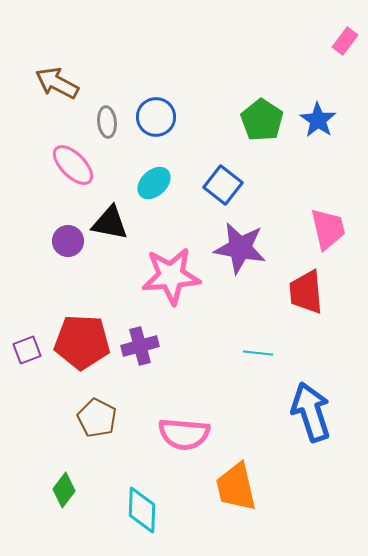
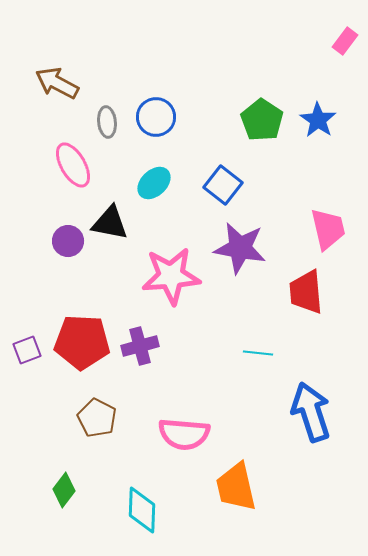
pink ellipse: rotated 15 degrees clockwise
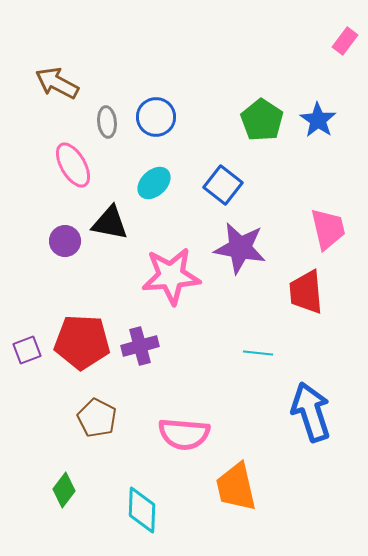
purple circle: moved 3 px left
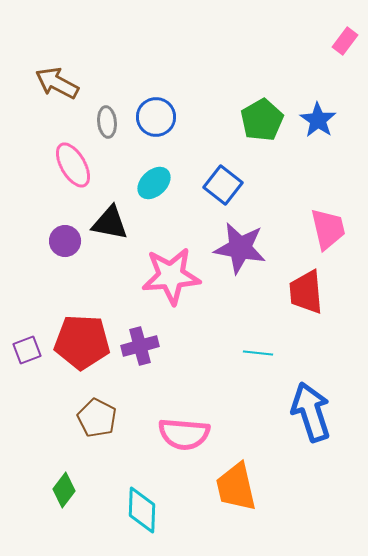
green pentagon: rotated 9 degrees clockwise
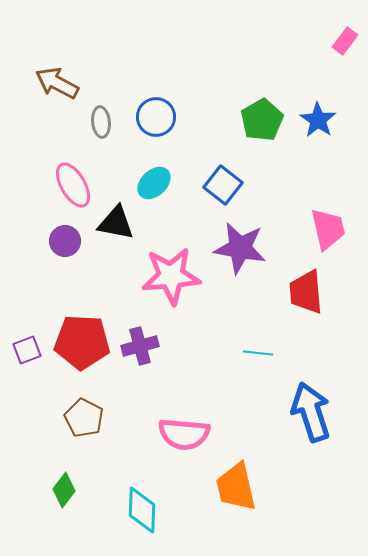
gray ellipse: moved 6 px left
pink ellipse: moved 20 px down
black triangle: moved 6 px right
brown pentagon: moved 13 px left
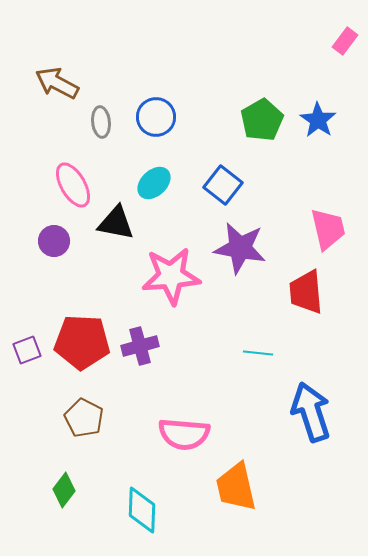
purple circle: moved 11 px left
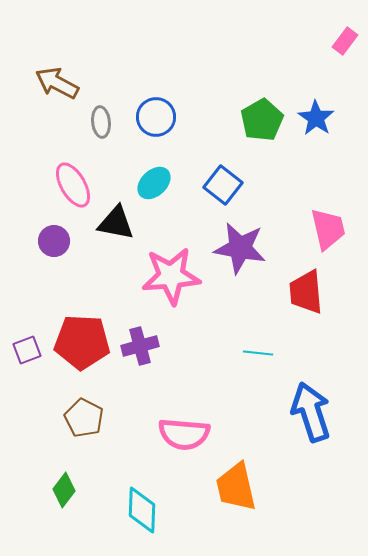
blue star: moved 2 px left, 2 px up
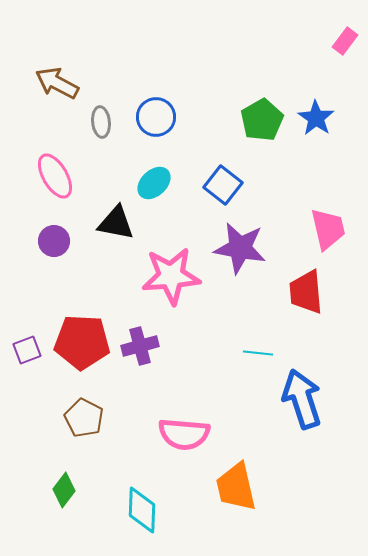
pink ellipse: moved 18 px left, 9 px up
blue arrow: moved 9 px left, 13 px up
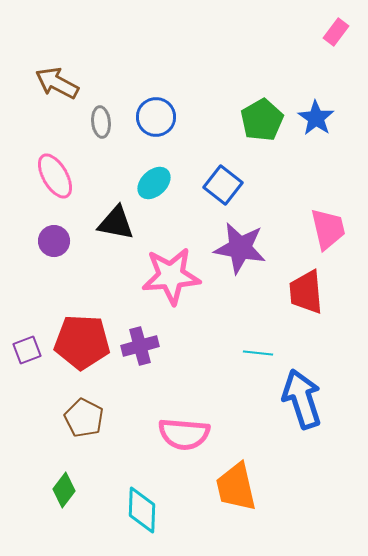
pink rectangle: moved 9 px left, 9 px up
